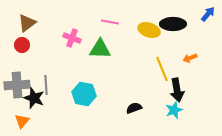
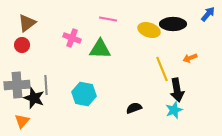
pink line: moved 2 px left, 3 px up
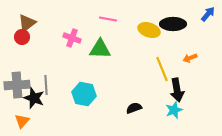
red circle: moved 8 px up
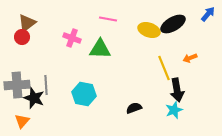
black ellipse: rotated 30 degrees counterclockwise
yellow line: moved 2 px right, 1 px up
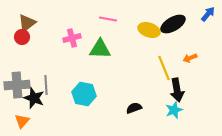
pink cross: rotated 36 degrees counterclockwise
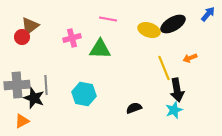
brown triangle: moved 3 px right, 3 px down
orange triangle: rotated 21 degrees clockwise
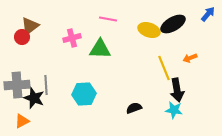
cyan hexagon: rotated 15 degrees counterclockwise
cyan star: rotated 30 degrees clockwise
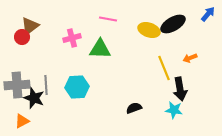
black arrow: moved 3 px right, 1 px up
cyan hexagon: moved 7 px left, 7 px up
